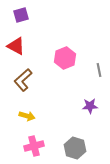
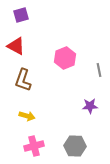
brown L-shape: rotated 30 degrees counterclockwise
gray hexagon: moved 2 px up; rotated 15 degrees counterclockwise
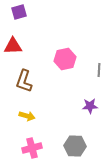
purple square: moved 2 px left, 3 px up
red triangle: moved 3 px left; rotated 30 degrees counterclockwise
pink hexagon: moved 1 px down; rotated 10 degrees clockwise
gray line: rotated 16 degrees clockwise
brown L-shape: moved 1 px right, 1 px down
pink cross: moved 2 px left, 2 px down
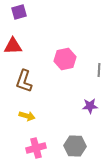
pink cross: moved 4 px right
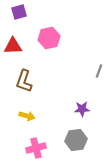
pink hexagon: moved 16 px left, 21 px up
gray line: moved 1 px down; rotated 16 degrees clockwise
purple star: moved 8 px left, 3 px down
gray hexagon: moved 1 px right, 6 px up; rotated 10 degrees counterclockwise
